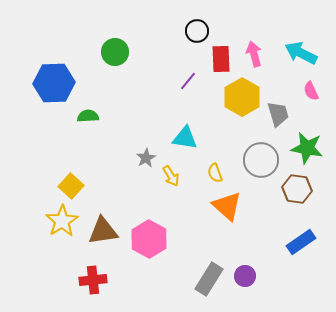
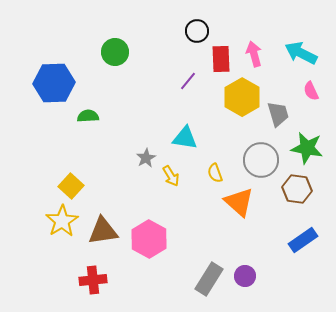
orange triangle: moved 12 px right, 4 px up
blue rectangle: moved 2 px right, 2 px up
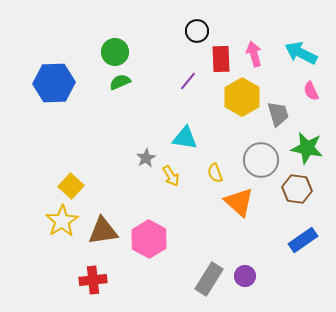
green semicircle: moved 32 px right, 34 px up; rotated 20 degrees counterclockwise
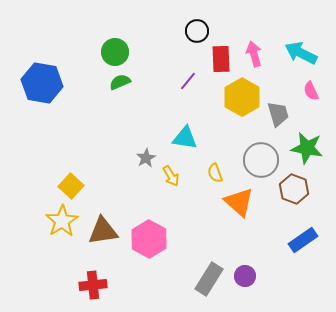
blue hexagon: moved 12 px left; rotated 12 degrees clockwise
brown hexagon: moved 3 px left; rotated 12 degrees clockwise
red cross: moved 5 px down
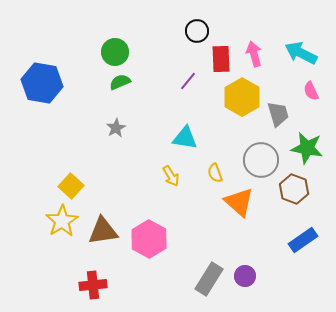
gray star: moved 30 px left, 30 px up
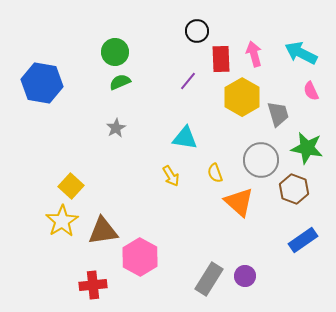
pink hexagon: moved 9 px left, 18 px down
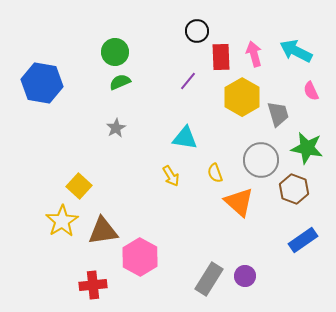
cyan arrow: moved 5 px left, 2 px up
red rectangle: moved 2 px up
yellow square: moved 8 px right
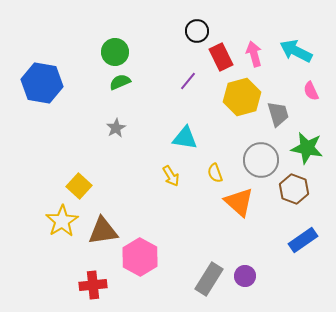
red rectangle: rotated 24 degrees counterclockwise
yellow hexagon: rotated 15 degrees clockwise
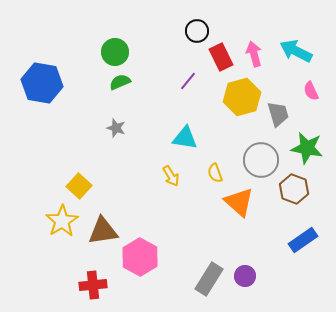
gray star: rotated 24 degrees counterclockwise
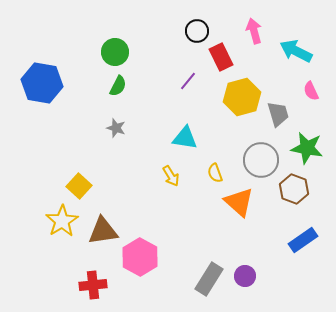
pink arrow: moved 23 px up
green semicircle: moved 2 px left, 4 px down; rotated 140 degrees clockwise
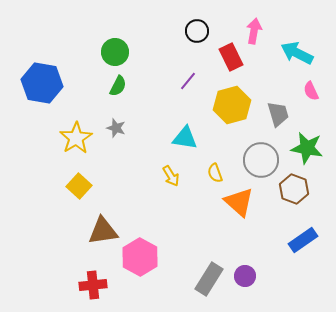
pink arrow: rotated 25 degrees clockwise
cyan arrow: moved 1 px right, 2 px down
red rectangle: moved 10 px right
yellow hexagon: moved 10 px left, 8 px down
yellow star: moved 14 px right, 83 px up
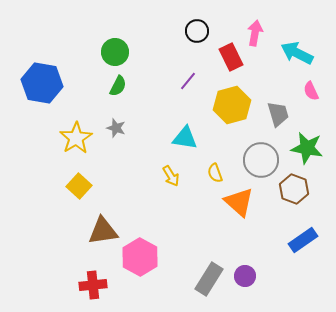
pink arrow: moved 1 px right, 2 px down
